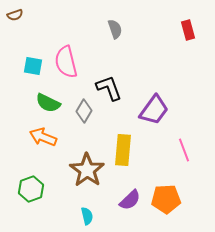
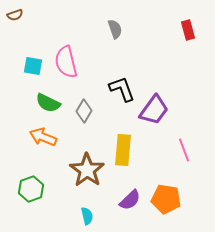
black L-shape: moved 13 px right, 1 px down
orange pentagon: rotated 12 degrees clockwise
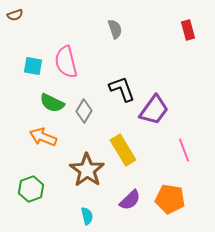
green semicircle: moved 4 px right
yellow rectangle: rotated 36 degrees counterclockwise
orange pentagon: moved 4 px right
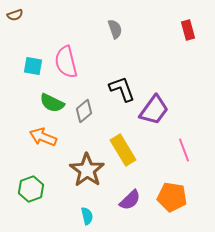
gray diamond: rotated 20 degrees clockwise
orange pentagon: moved 2 px right, 2 px up
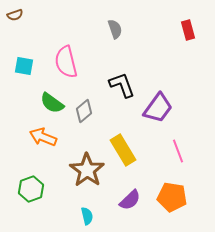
cyan square: moved 9 px left
black L-shape: moved 4 px up
green semicircle: rotated 10 degrees clockwise
purple trapezoid: moved 4 px right, 2 px up
pink line: moved 6 px left, 1 px down
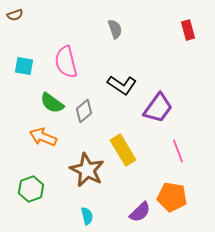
black L-shape: rotated 144 degrees clockwise
brown star: rotated 8 degrees counterclockwise
purple semicircle: moved 10 px right, 12 px down
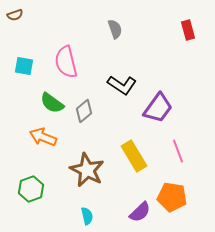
yellow rectangle: moved 11 px right, 6 px down
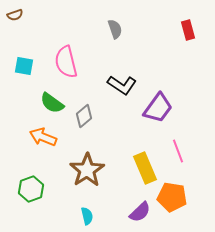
gray diamond: moved 5 px down
yellow rectangle: moved 11 px right, 12 px down; rotated 8 degrees clockwise
brown star: rotated 12 degrees clockwise
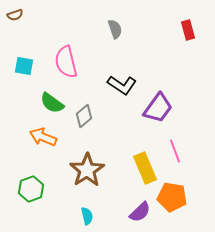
pink line: moved 3 px left
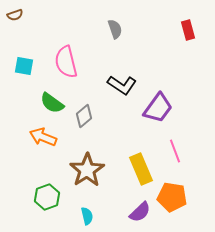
yellow rectangle: moved 4 px left, 1 px down
green hexagon: moved 16 px right, 8 px down
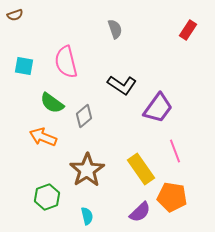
red rectangle: rotated 48 degrees clockwise
yellow rectangle: rotated 12 degrees counterclockwise
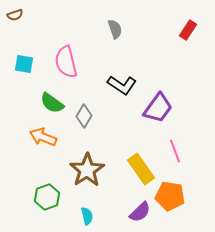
cyan square: moved 2 px up
gray diamond: rotated 20 degrees counterclockwise
orange pentagon: moved 2 px left, 1 px up
